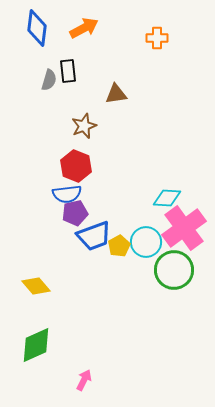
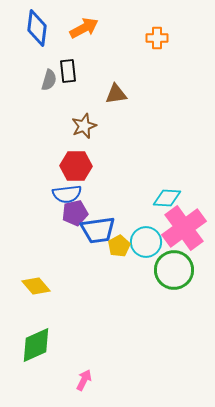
red hexagon: rotated 20 degrees counterclockwise
blue trapezoid: moved 4 px right, 6 px up; rotated 12 degrees clockwise
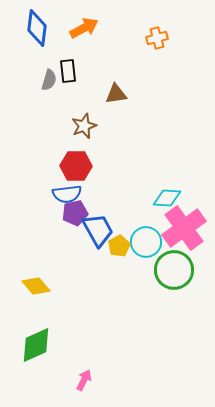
orange cross: rotated 15 degrees counterclockwise
blue trapezoid: rotated 111 degrees counterclockwise
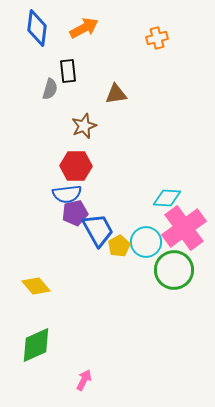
gray semicircle: moved 1 px right, 9 px down
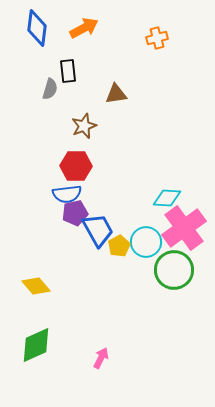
pink arrow: moved 17 px right, 22 px up
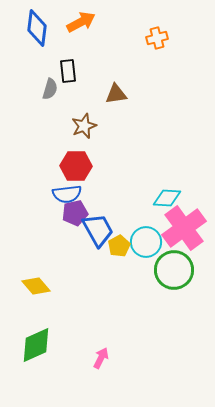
orange arrow: moved 3 px left, 6 px up
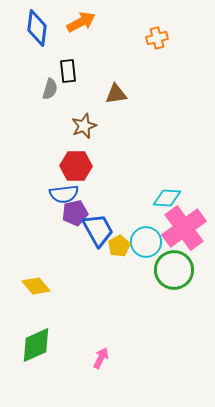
blue semicircle: moved 3 px left
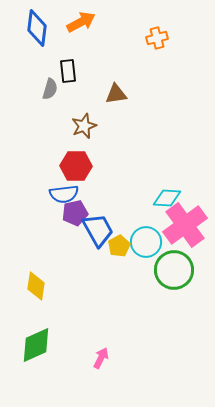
pink cross: moved 1 px right, 3 px up
yellow diamond: rotated 48 degrees clockwise
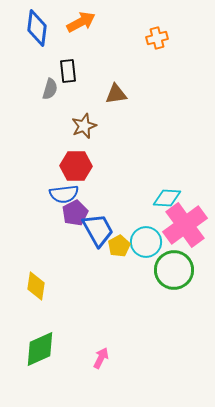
purple pentagon: rotated 15 degrees counterclockwise
green diamond: moved 4 px right, 4 px down
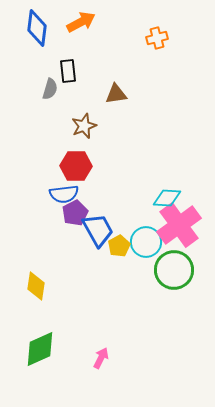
pink cross: moved 6 px left
